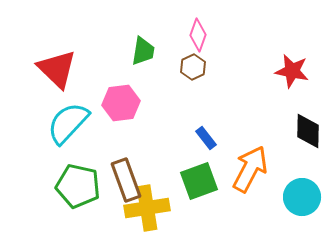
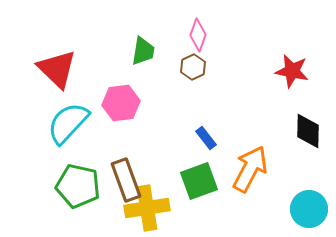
cyan circle: moved 7 px right, 12 px down
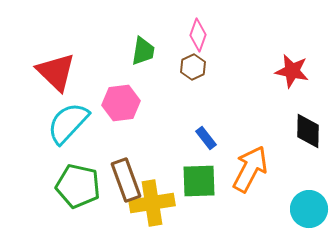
red triangle: moved 1 px left, 3 px down
green square: rotated 18 degrees clockwise
yellow cross: moved 5 px right, 5 px up
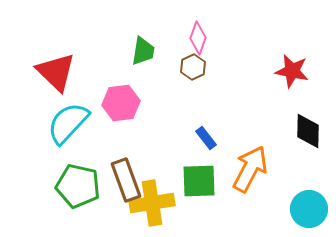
pink diamond: moved 3 px down
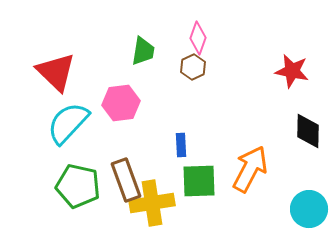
blue rectangle: moved 25 px left, 7 px down; rotated 35 degrees clockwise
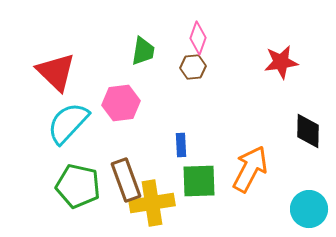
brown hexagon: rotated 20 degrees clockwise
red star: moved 11 px left, 9 px up; rotated 20 degrees counterclockwise
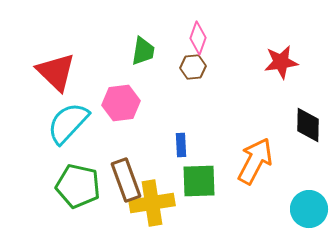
black diamond: moved 6 px up
orange arrow: moved 5 px right, 8 px up
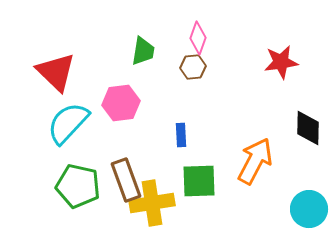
black diamond: moved 3 px down
blue rectangle: moved 10 px up
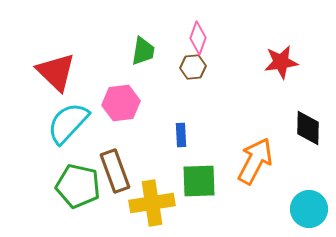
brown rectangle: moved 11 px left, 9 px up
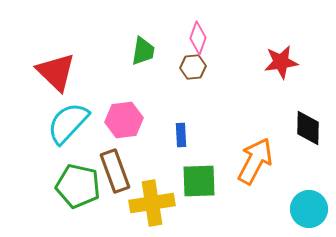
pink hexagon: moved 3 px right, 17 px down
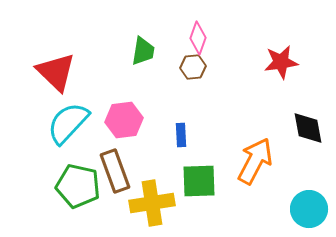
black diamond: rotated 12 degrees counterclockwise
